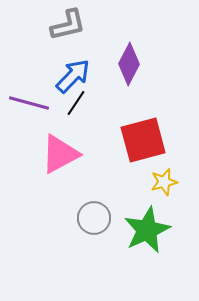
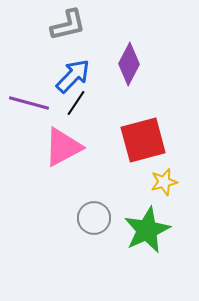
pink triangle: moved 3 px right, 7 px up
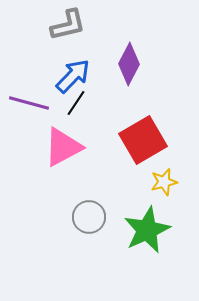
red square: rotated 15 degrees counterclockwise
gray circle: moved 5 px left, 1 px up
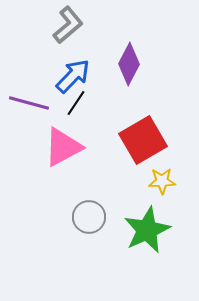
gray L-shape: rotated 27 degrees counterclockwise
yellow star: moved 2 px left, 1 px up; rotated 12 degrees clockwise
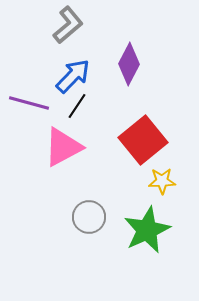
black line: moved 1 px right, 3 px down
red square: rotated 9 degrees counterclockwise
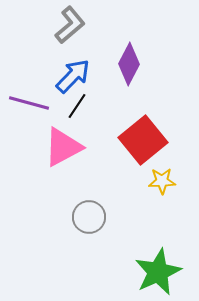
gray L-shape: moved 2 px right
green star: moved 11 px right, 42 px down
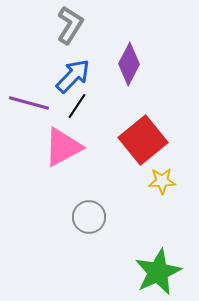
gray L-shape: rotated 18 degrees counterclockwise
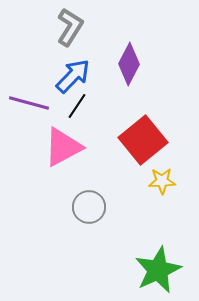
gray L-shape: moved 2 px down
gray circle: moved 10 px up
green star: moved 2 px up
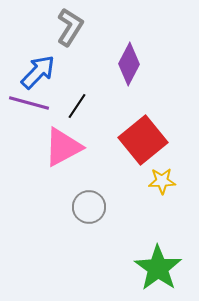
blue arrow: moved 35 px left, 4 px up
green star: moved 2 px up; rotated 12 degrees counterclockwise
